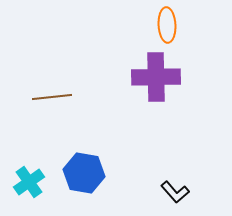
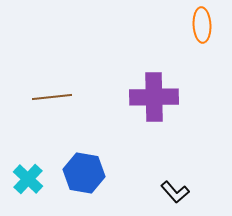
orange ellipse: moved 35 px right
purple cross: moved 2 px left, 20 px down
cyan cross: moved 1 px left, 3 px up; rotated 12 degrees counterclockwise
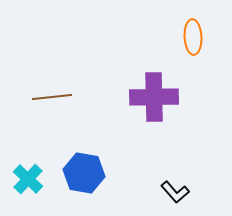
orange ellipse: moved 9 px left, 12 px down
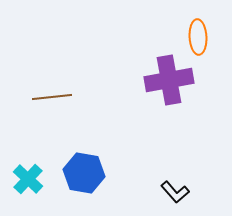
orange ellipse: moved 5 px right
purple cross: moved 15 px right, 17 px up; rotated 9 degrees counterclockwise
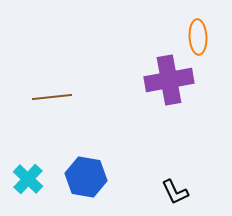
blue hexagon: moved 2 px right, 4 px down
black L-shape: rotated 16 degrees clockwise
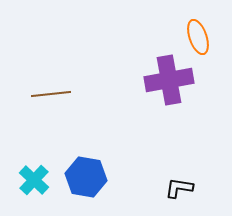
orange ellipse: rotated 16 degrees counterclockwise
brown line: moved 1 px left, 3 px up
cyan cross: moved 6 px right, 1 px down
black L-shape: moved 4 px right, 4 px up; rotated 124 degrees clockwise
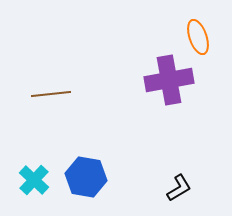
black L-shape: rotated 140 degrees clockwise
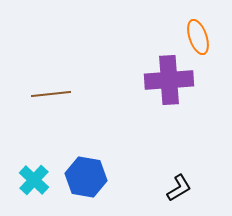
purple cross: rotated 6 degrees clockwise
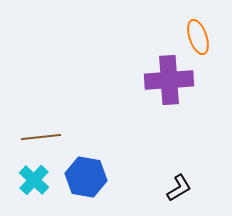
brown line: moved 10 px left, 43 px down
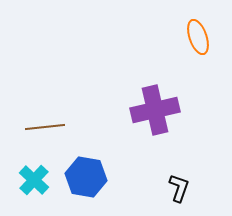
purple cross: moved 14 px left, 30 px down; rotated 9 degrees counterclockwise
brown line: moved 4 px right, 10 px up
black L-shape: rotated 40 degrees counterclockwise
